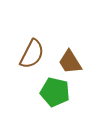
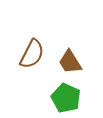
green pentagon: moved 11 px right, 6 px down; rotated 12 degrees clockwise
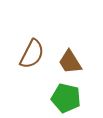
green pentagon: rotated 12 degrees counterclockwise
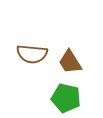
brown semicircle: rotated 68 degrees clockwise
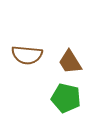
brown semicircle: moved 5 px left, 1 px down
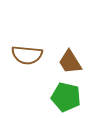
green pentagon: moved 1 px up
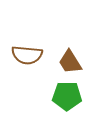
green pentagon: moved 1 px right, 1 px up; rotated 12 degrees counterclockwise
